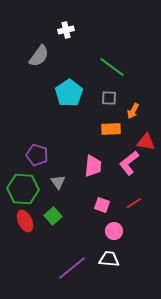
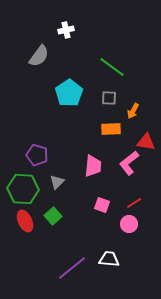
gray triangle: moved 1 px left; rotated 21 degrees clockwise
pink circle: moved 15 px right, 7 px up
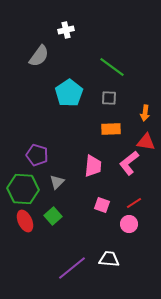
orange arrow: moved 12 px right, 2 px down; rotated 21 degrees counterclockwise
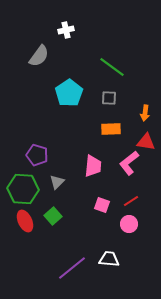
red line: moved 3 px left, 2 px up
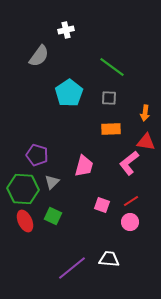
pink trapezoid: moved 9 px left; rotated 10 degrees clockwise
gray triangle: moved 5 px left
green square: rotated 24 degrees counterclockwise
pink circle: moved 1 px right, 2 px up
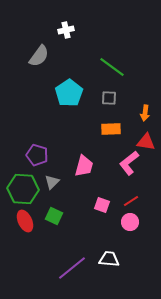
green square: moved 1 px right
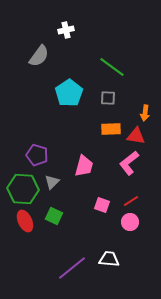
gray square: moved 1 px left
red triangle: moved 10 px left, 6 px up
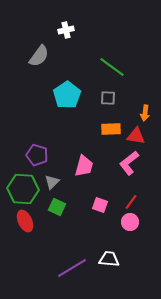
cyan pentagon: moved 2 px left, 2 px down
red line: moved 1 px down; rotated 21 degrees counterclockwise
pink square: moved 2 px left
green square: moved 3 px right, 9 px up
purple line: rotated 8 degrees clockwise
